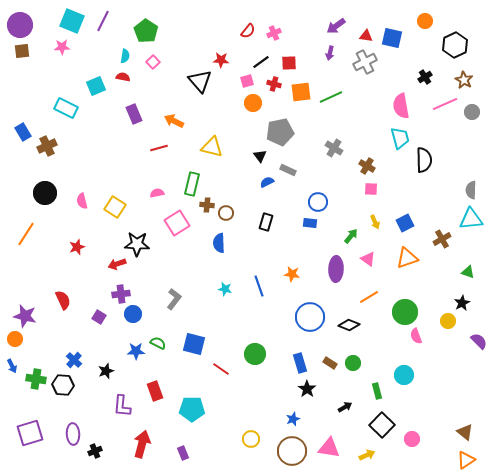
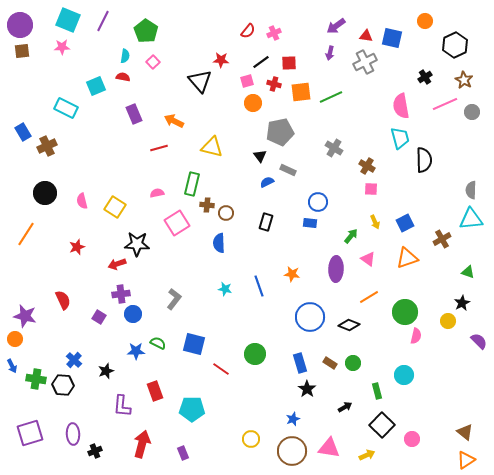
cyan square at (72, 21): moved 4 px left, 1 px up
pink semicircle at (416, 336): rotated 147 degrees counterclockwise
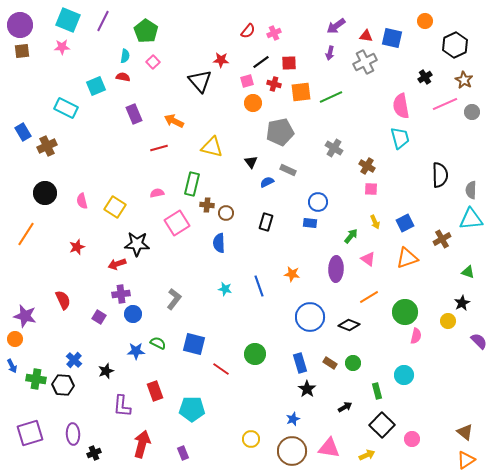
black triangle at (260, 156): moved 9 px left, 6 px down
black semicircle at (424, 160): moved 16 px right, 15 px down
black cross at (95, 451): moved 1 px left, 2 px down
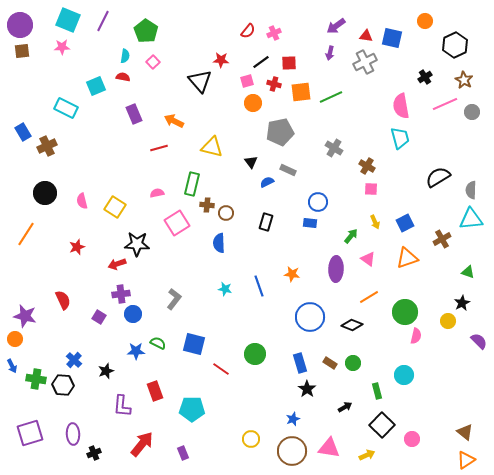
black semicircle at (440, 175): moved 2 px left, 2 px down; rotated 120 degrees counterclockwise
black diamond at (349, 325): moved 3 px right
red arrow at (142, 444): rotated 24 degrees clockwise
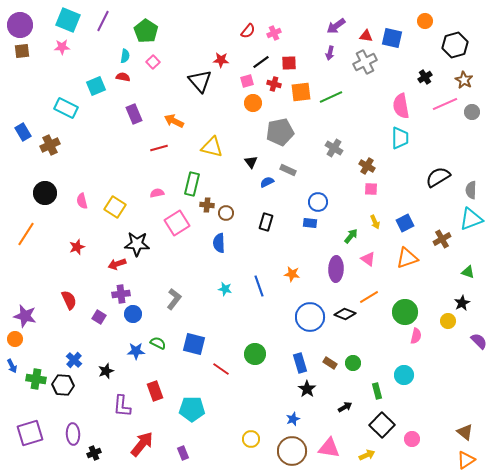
black hexagon at (455, 45): rotated 10 degrees clockwise
cyan trapezoid at (400, 138): rotated 15 degrees clockwise
brown cross at (47, 146): moved 3 px right, 1 px up
cyan triangle at (471, 219): rotated 15 degrees counterclockwise
red semicircle at (63, 300): moved 6 px right
black diamond at (352, 325): moved 7 px left, 11 px up
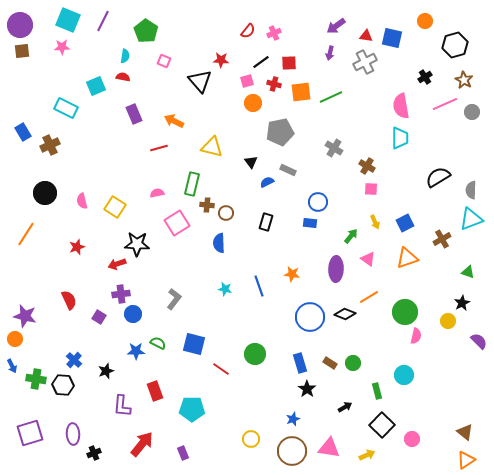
pink square at (153, 62): moved 11 px right, 1 px up; rotated 24 degrees counterclockwise
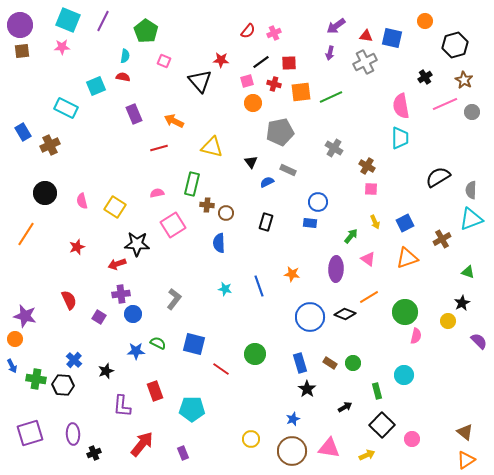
pink square at (177, 223): moved 4 px left, 2 px down
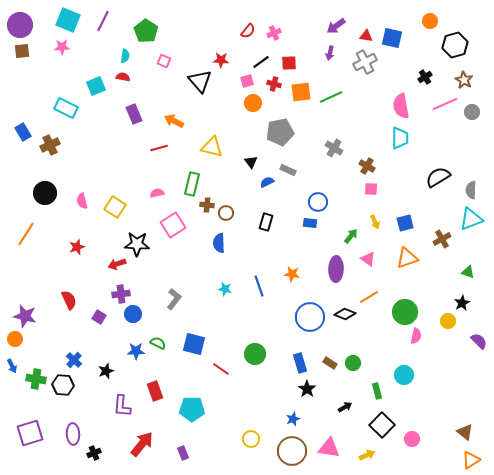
orange circle at (425, 21): moved 5 px right
blue square at (405, 223): rotated 12 degrees clockwise
orange triangle at (466, 460): moved 5 px right
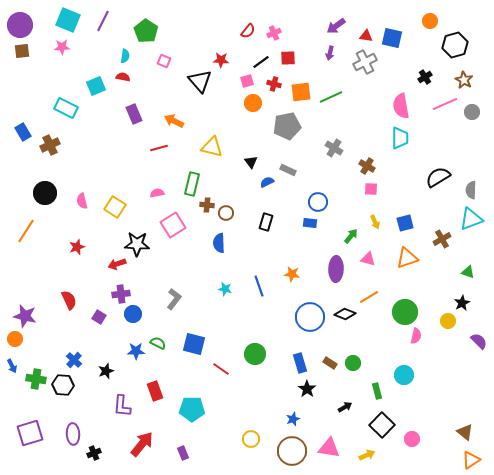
red square at (289, 63): moved 1 px left, 5 px up
gray pentagon at (280, 132): moved 7 px right, 6 px up
orange line at (26, 234): moved 3 px up
pink triangle at (368, 259): rotated 21 degrees counterclockwise
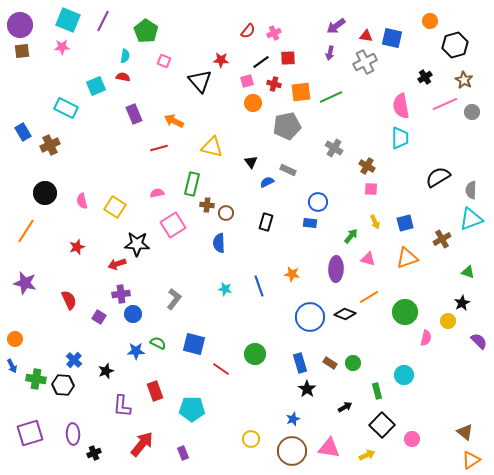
purple star at (25, 316): moved 33 px up
pink semicircle at (416, 336): moved 10 px right, 2 px down
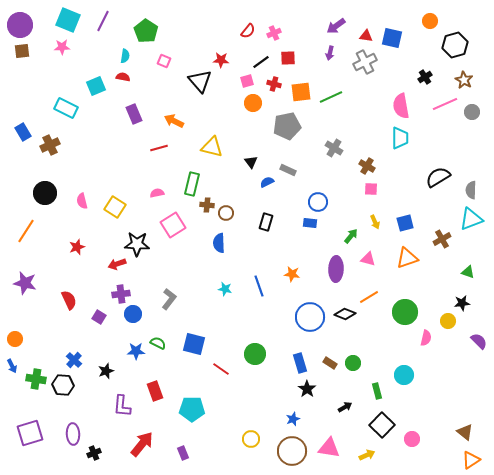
gray L-shape at (174, 299): moved 5 px left
black star at (462, 303): rotated 21 degrees clockwise
